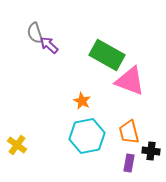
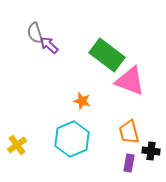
green rectangle: rotated 8 degrees clockwise
orange star: rotated 12 degrees counterclockwise
cyan hexagon: moved 15 px left, 3 px down; rotated 12 degrees counterclockwise
yellow cross: rotated 18 degrees clockwise
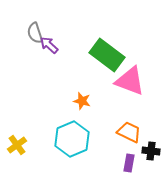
orange trapezoid: rotated 130 degrees clockwise
